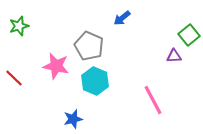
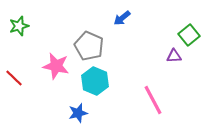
blue star: moved 5 px right, 6 px up
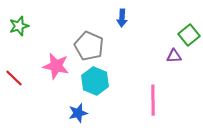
blue arrow: rotated 48 degrees counterclockwise
pink line: rotated 28 degrees clockwise
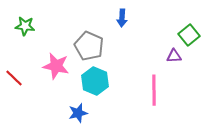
green star: moved 6 px right; rotated 24 degrees clockwise
pink line: moved 1 px right, 10 px up
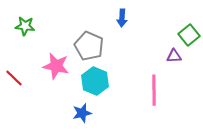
blue star: moved 4 px right
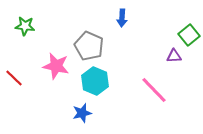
pink line: rotated 44 degrees counterclockwise
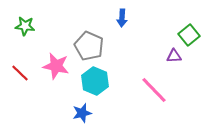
red line: moved 6 px right, 5 px up
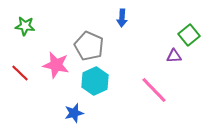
pink star: moved 1 px up
cyan hexagon: rotated 12 degrees clockwise
blue star: moved 8 px left
